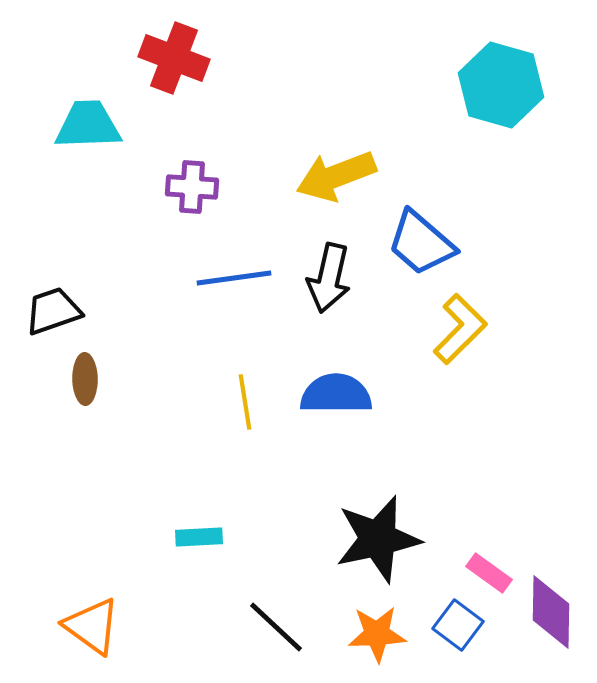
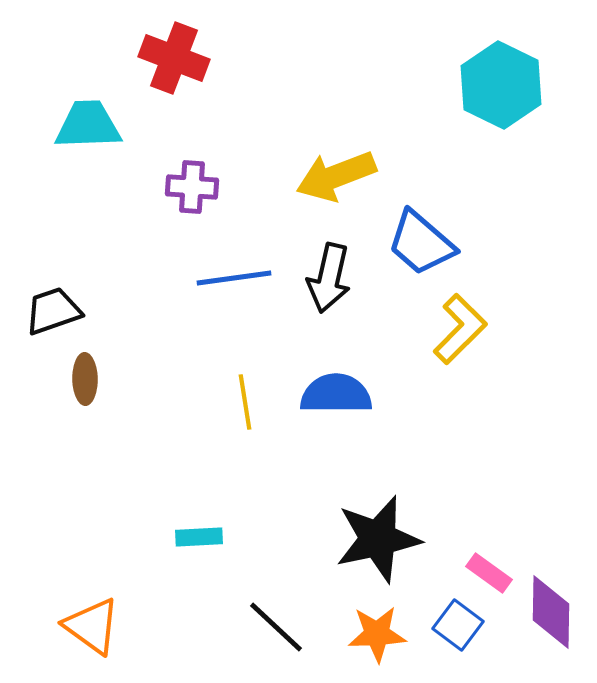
cyan hexagon: rotated 10 degrees clockwise
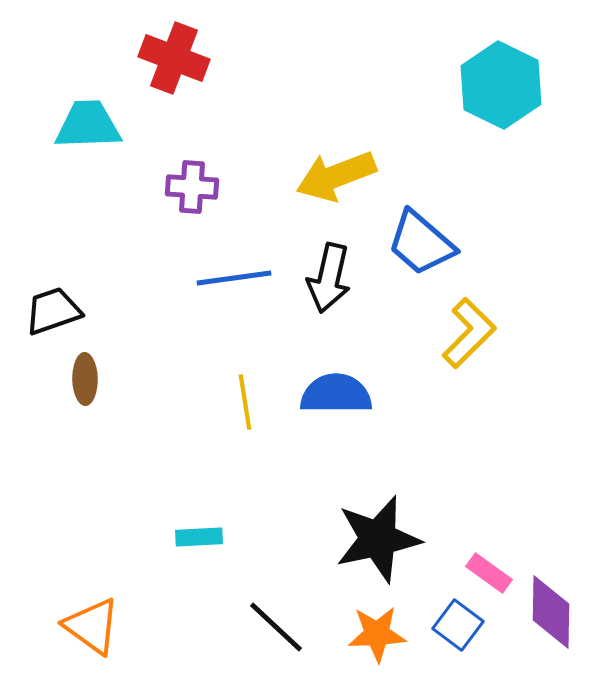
yellow L-shape: moved 9 px right, 4 px down
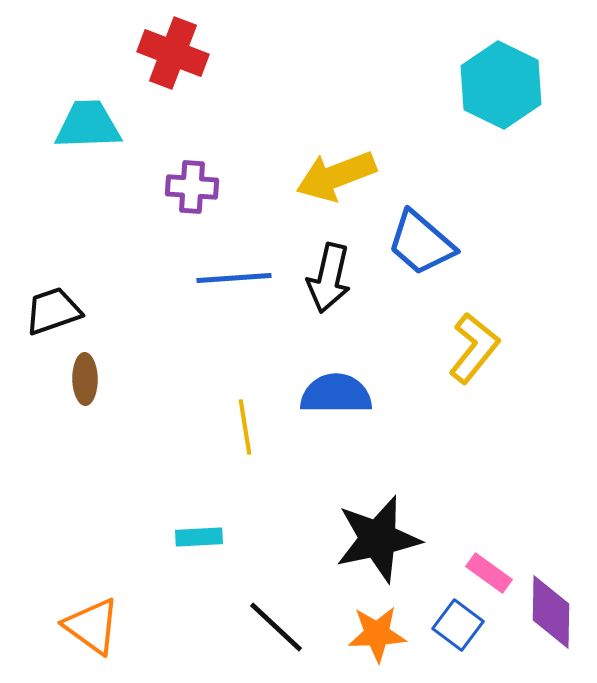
red cross: moved 1 px left, 5 px up
blue line: rotated 4 degrees clockwise
yellow L-shape: moved 5 px right, 15 px down; rotated 6 degrees counterclockwise
yellow line: moved 25 px down
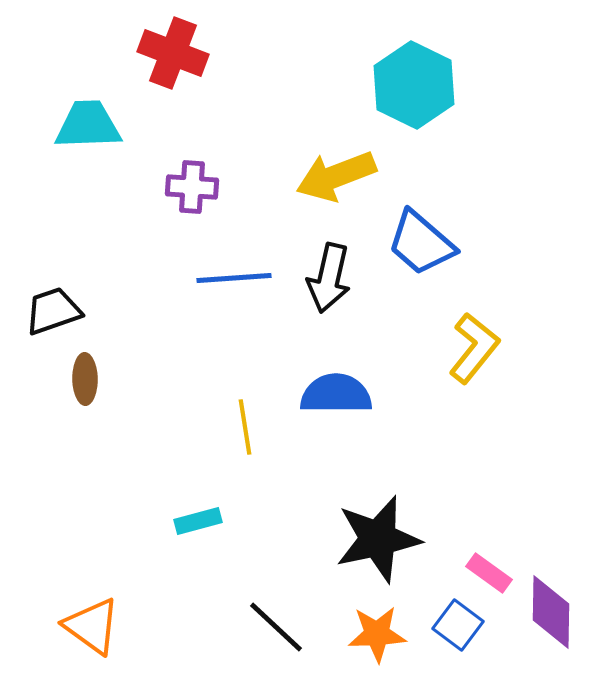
cyan hexagon: moved 87 px left
cyan rectangle: moved 1 px left, 16 px up; rotated 12 degrees counterclockwise
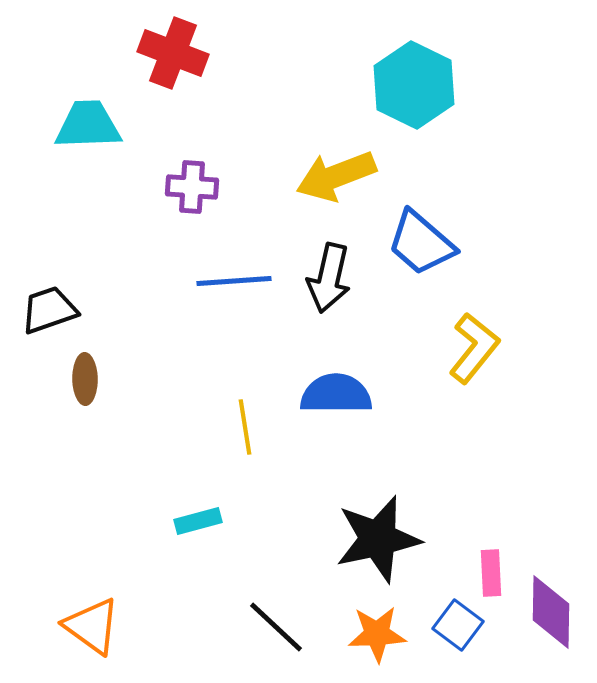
blue line: moved 3 px down
black trapezoid: moved 4 px left, 1 px up
pink rectangle: moved 2 px right; rotated 51 degrees clockwise
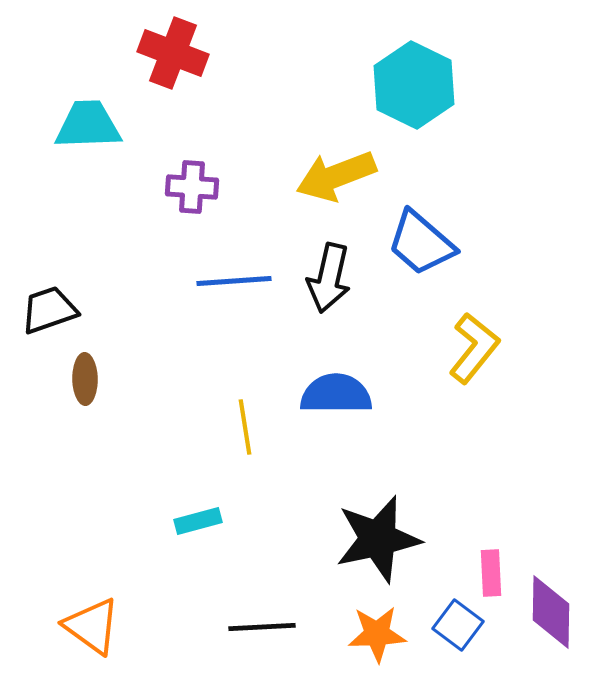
black line: moved 14 px left; rotated 46 degrees counterclockwise
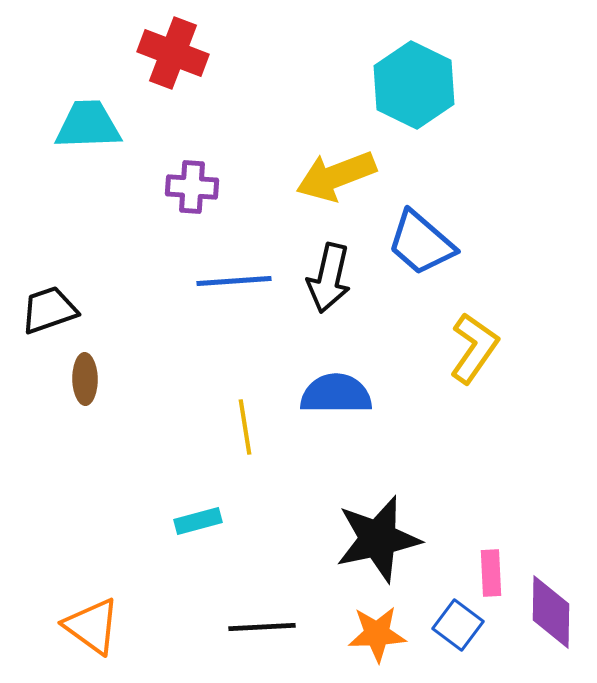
yellow L-shape: rotated 4 degrees counterclockwise
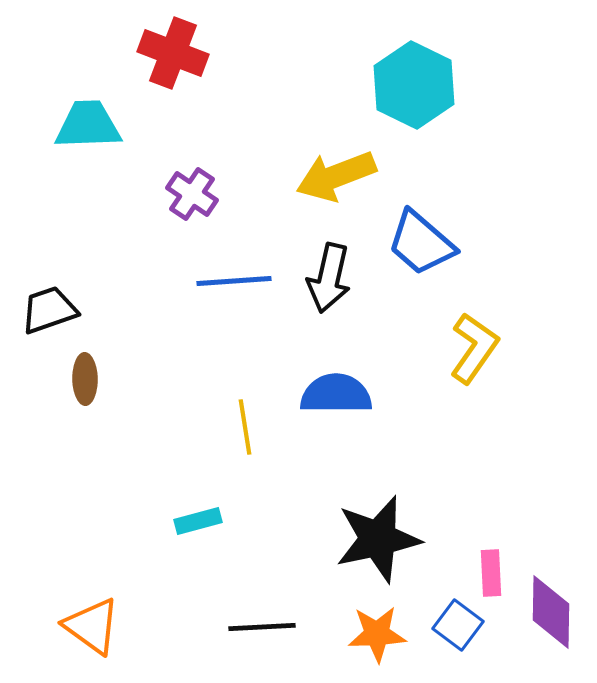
purple cross: moved 7 px down; rotated 30 degrees clockwise
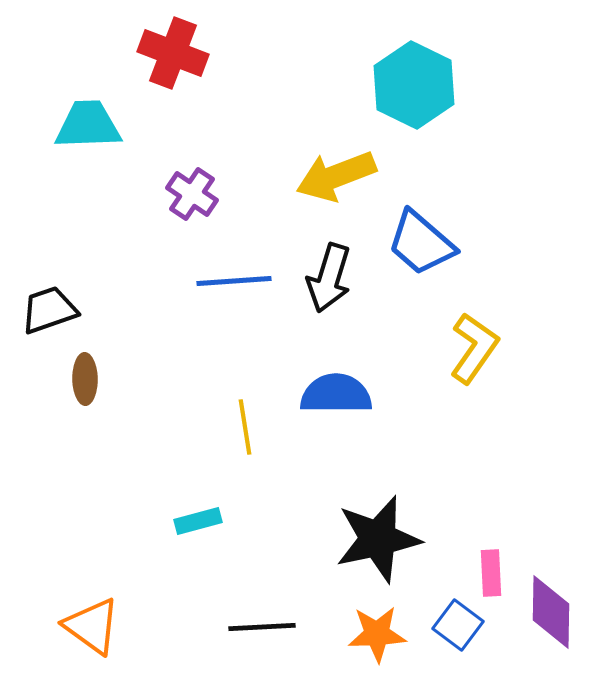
black arrow: rotated 4 degrees clockwise
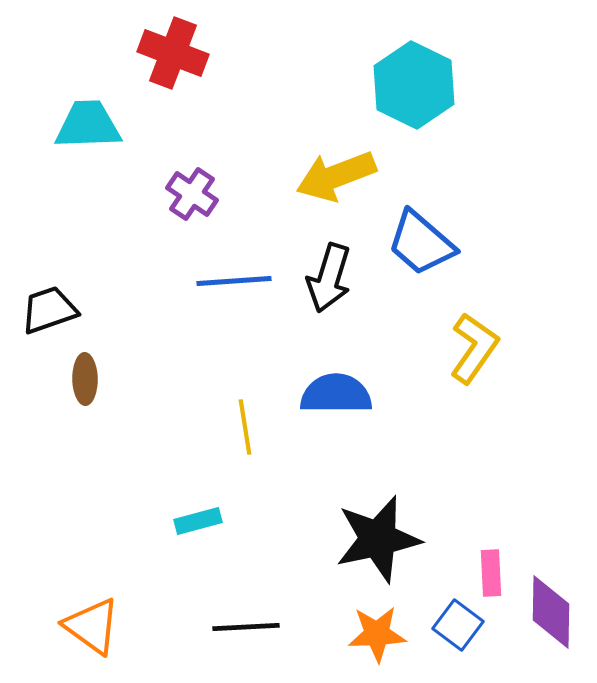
black line: moved 16 px left
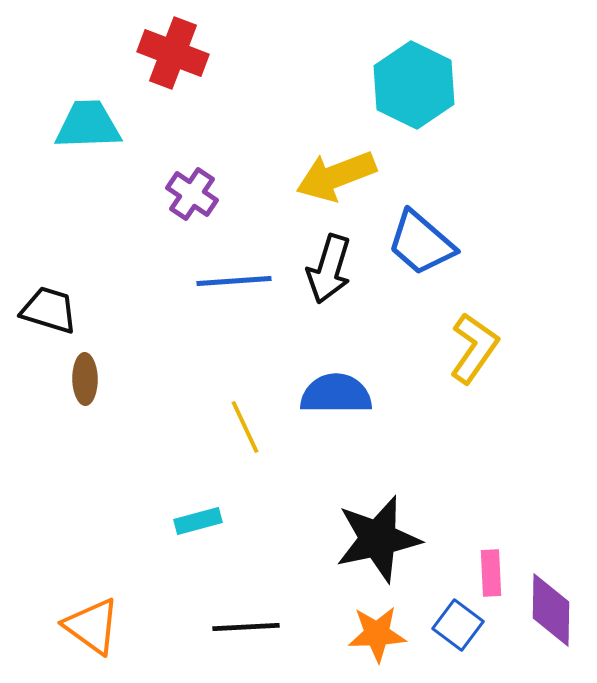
black arrow: moved 9 px up
black trapezoid: rotated 36 degrees clockwise
yellow line: rotated 16 degrees counterclockwise
purple diamond: moved 2 px up
